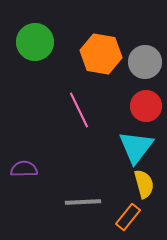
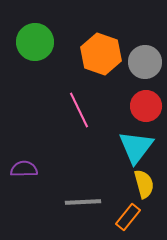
orange hexagon: rotated 9 degrees clockwise
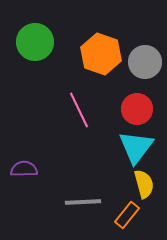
red circle: moved 9 px left, 3 px down
orange rectangle: moved 1 px left, 2 px up
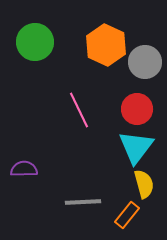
orange hexagon: moved 5 px right, 9 px up; rotated 6 degrees clockwise
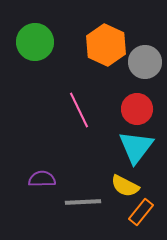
purple semicircle: moved 18 px right, 10 px down
yellow semicircle: moved 19 px left, 2 px down; rotated 132 degrees clockwise
orange rectangle: moved 14 px right, 3 px up
